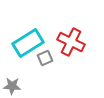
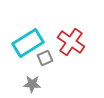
red cross: rotated 8 degrees clockwise
gray star: moved 20 px right, 2 px up
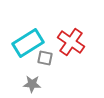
gray square: rotated 35 degrees clockwise
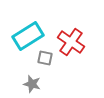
cyan rectangle: moved 7 px up
gray star: rotated 12 degrees clockwise
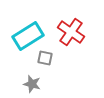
red cross: moved 10 px up
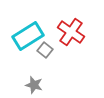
gray square: moved 8 px up; rotated 28 degrees clockwise
gray star: moved 2 px right, 1 px down
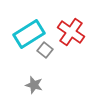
cyan rectangle: moved 1 px right, 2 px up
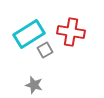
red cross: rotated 24 degrees counterclockwise
gray square: rotated 21 degrees clockwise
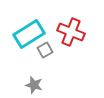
red cross: rotated 12 degrees clockwise
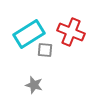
gray square: rotated 35 degrees clockwise
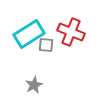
gray square: moved 1 px right, 5 px up
gray star: rotated 30 degrees clockwise
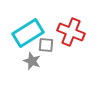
cyan rectangle: moved 1 px left, 1 px up
gray star: moved 2 px left, 24 px up; rotated 24 degrees counterclockwise
